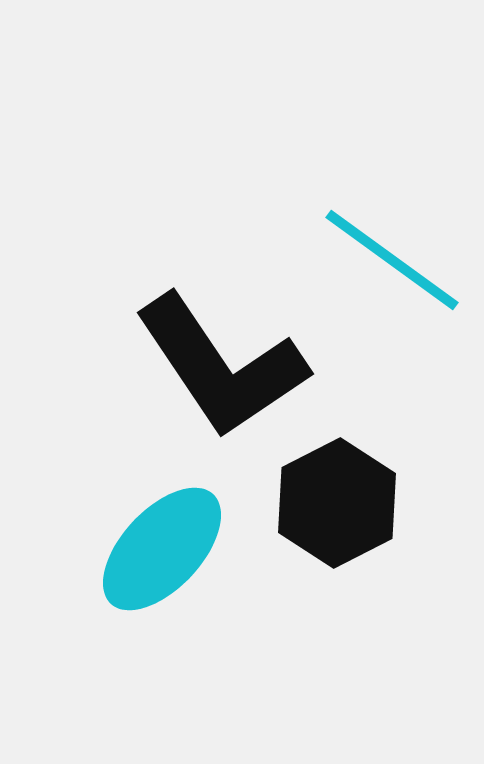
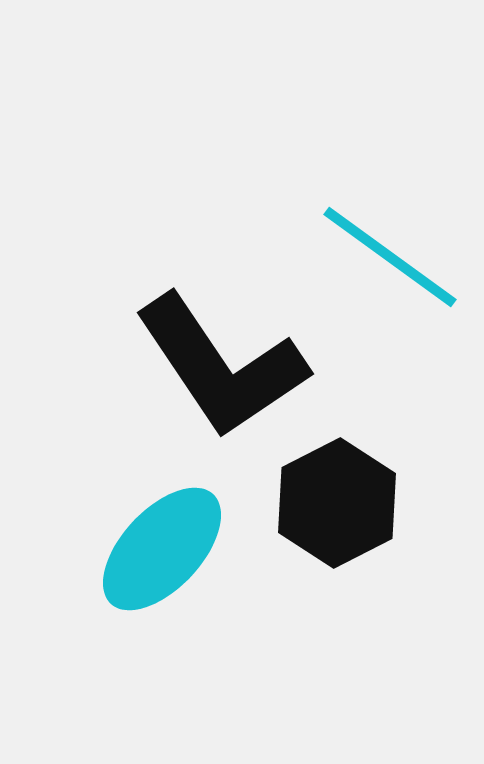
cyan line: moved 2 px left, 3 px up
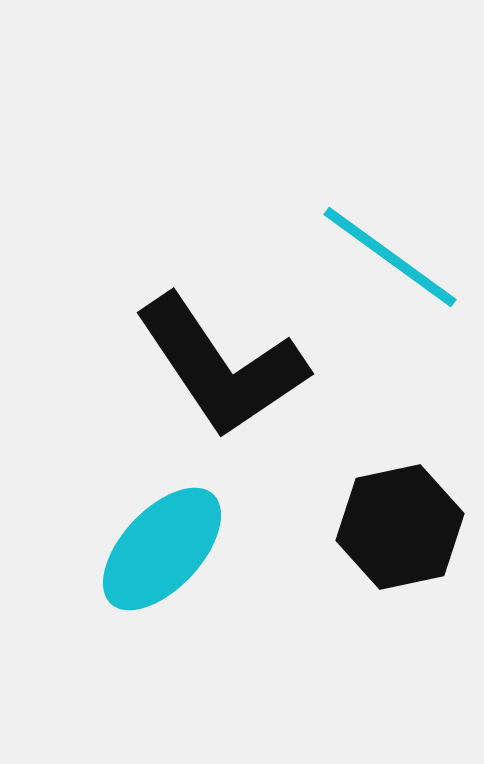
black hexagon: moved 63 px right, 24 px down; rotated 15 degrees clockwise
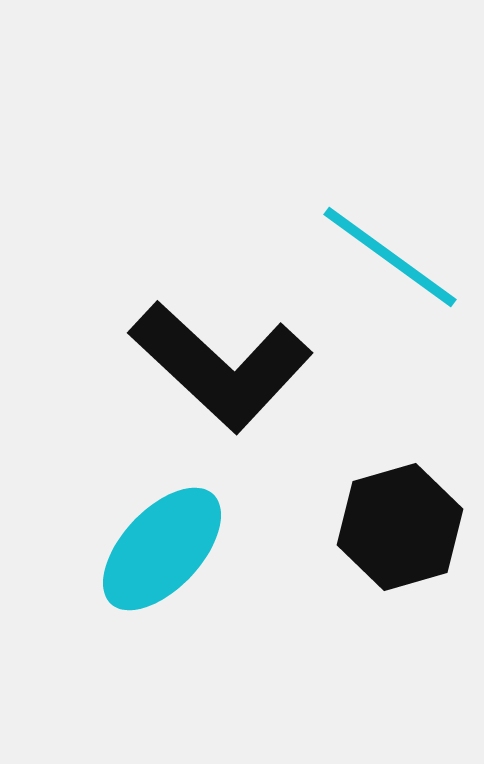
black L-shape: rotated 13 degrees counterclockwise
black hexagon: rotated 4 degrees counterclockwise
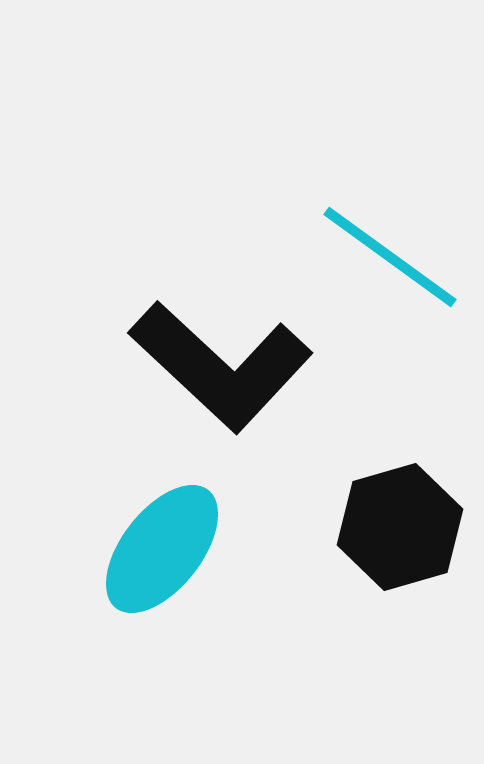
cyan ellipse: rotated 5 degrees counterclockwise
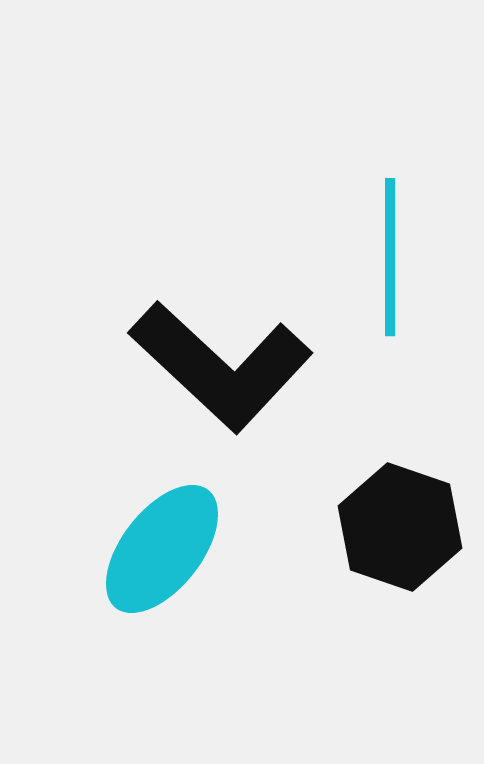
cyan line: rotated 54 degrees clockwise
black hexagon: rotated 25 degrees counterclockwise
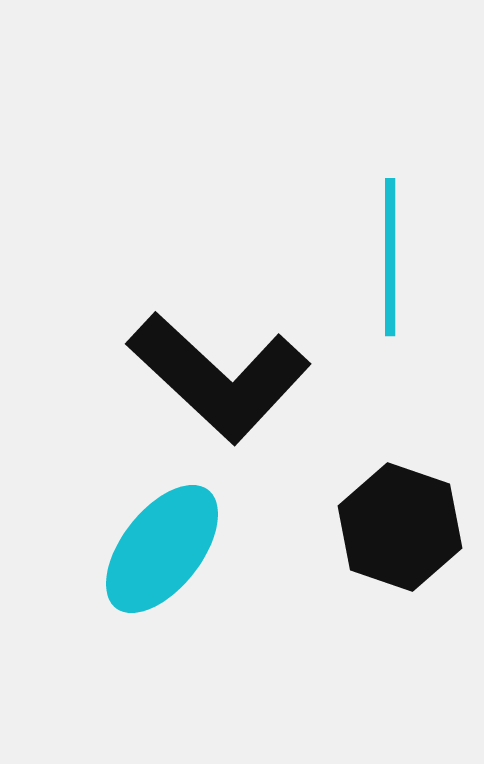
black L-shape: moved 2 px left, 11 px down
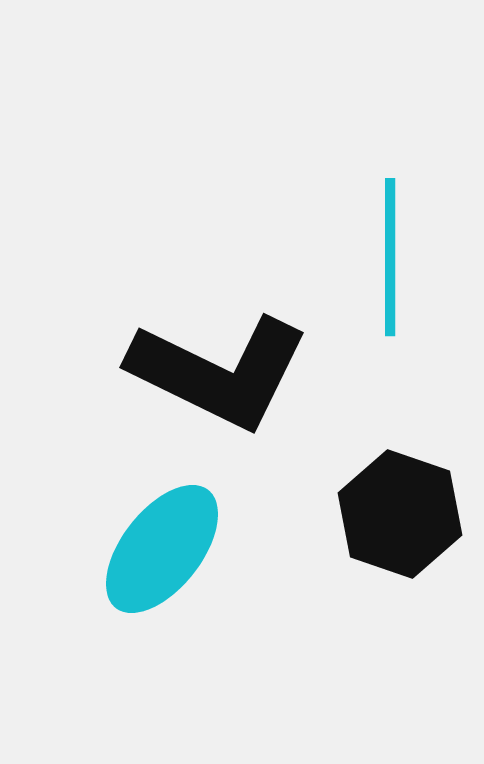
black L-shape: moved 5 px up; rotated 17 degrees counterclockwise
black hexagon: moved 13 px up
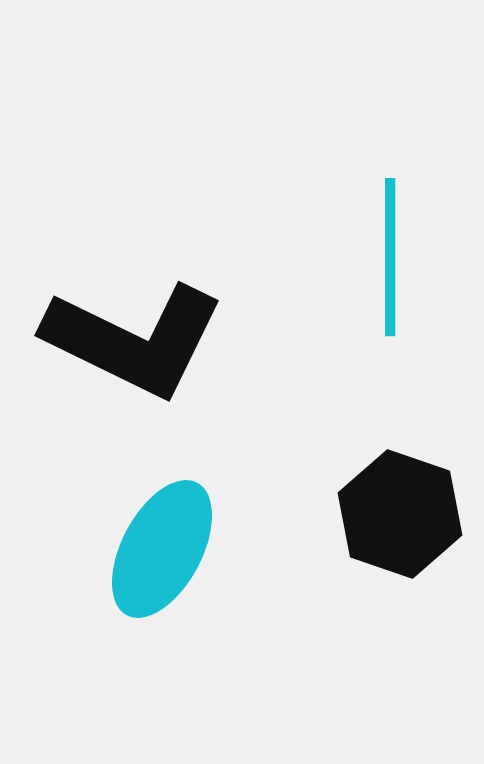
black L-shape: moved 85 px left, 32 px up
cyan ellipse: rotated 10 degrees counterclockwise
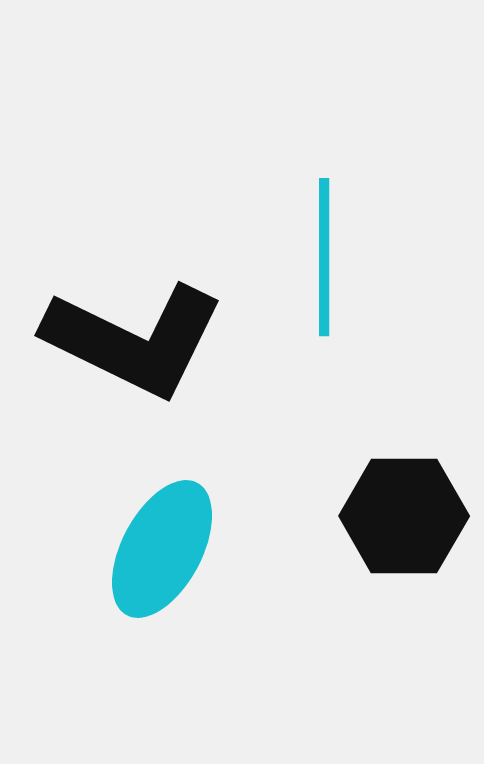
cyan line: moved 66 px left
black hexagon: moved 4 px right, 2 px down; rotated 19 degrees counterclockwise
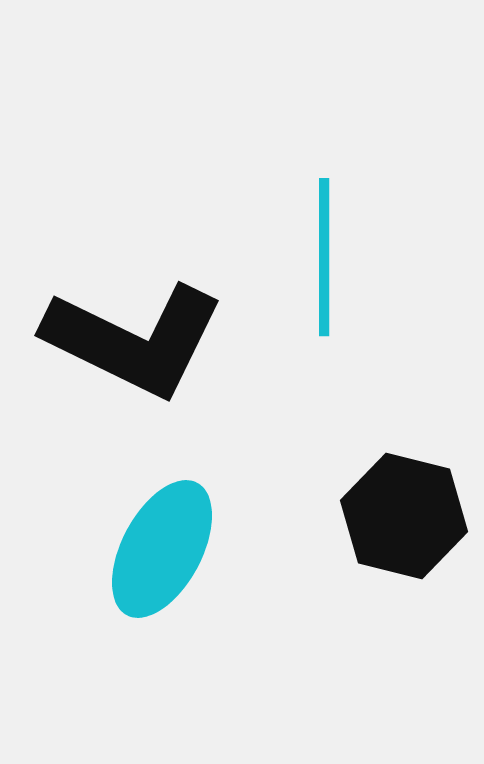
black hexagon: rotated 14 degrees clockwise
